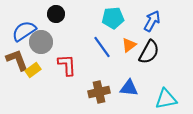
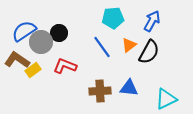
black circle: moved 3 px right, 19 px down
brown L-shape: rotated 35 degrees counterclockwise
red L-shape: moved 2 px left, 1 px down; rotated 65 degrees counterclockwise
brown cross: moved 1 px right, 1 px up; rotated 10 degrees clockwise
cyan triangle: rotated 15 degrees counterclockwise
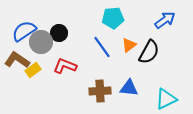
blue arrow: moved 13 px right, 1 px up; rotated 25 degrees clockwise
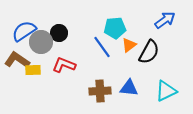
cyan pentagon: moved 2 px right, 10 px down
red L-shape: moved 1 px left, 1 px up
yellow rectangle: rotated 35 degrees clockwise
cyan triangle: moved 8 px up
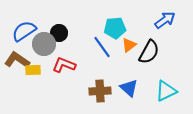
gray circle: moved 3 px right, 2 px down
blue triangle: rotated 36 degrees clockwise
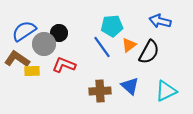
blue arrow: moved 5 px left, 1 px down; rotated 130 degrees counterclockwise
cyan pentagon: moved 3 px left, 2 px up
brown L-shape: moved 1 px up
yellow rectangle: moved 1 px left, 1 px down
blue triangle: moved 1 px right, 2 px up
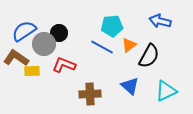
blue line: rotated 25 degrees counterclockwise
black semicircle: moved 4 px down
brown L-shape: moved 1 px left, 1 px up
brown cross: moved 10 px left, 3 px down
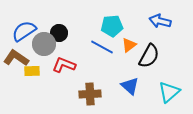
cyan triangle: moved 3 px right, 1 px down; rotated 15 degrees counterclockwise
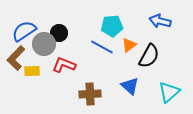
brown L-shape: rotated 80 degrees counterclockwise
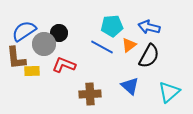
blue arrow: moved 11 px left, 6 px down
brown L-shape: rotated 50 degrees counterclockwise
